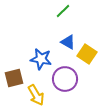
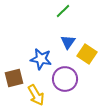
blue triangle: rotated 35 degrees clockwise
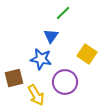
green line: moved 2 px down
blue triangle: moved 17 px left, 6 px up
purple circle: moved 3 px down
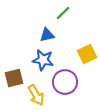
blue triangle: moved 4 px left, 1 px up; rotated 42 degrees clockwise
yellow square: rotated 30 degrees clockwise
blue star: moved 2 px right, 1 px down
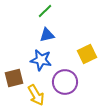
green line: moved 18 px left, 2 px up
blue star: moved 2 px left
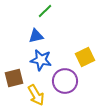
blue triangle: moved 11 px left, 1 px down
yellow square: moved 2 px left, 3 px down
purple circle: moved 1 px up
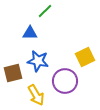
blue triangle: moved 6 px left, 3 px up; rotated 14 degrees clockwise
blue star: moved 3 px left, 1 px down
brown square: moved 1 px left, 5 px up
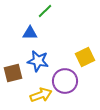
yellow arrow: moved 5 px right; rotated 80 degrees counterclockwise
